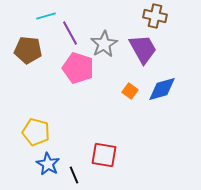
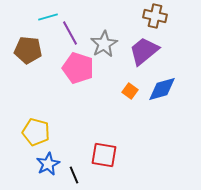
cyan line: moved 2 px right, 1 px down
purple trapezoid: moved 1 px right, 2 px down; rotated 100 degrees counterclockwise
blue star: rotated 15 degrees clockwise
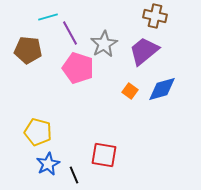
yellow pentagon: moved 2 px right
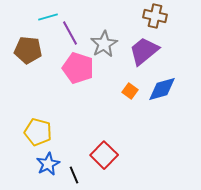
red square: rotated 36 degrees clockwise
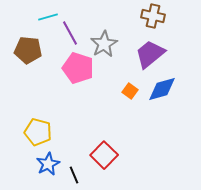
brown cross: moved 2 px left
purple trapezoid: moved 6 px right, 3 px down
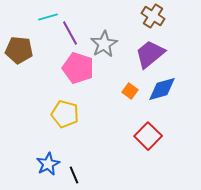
brown cross: rotated 20 degrees clockwise
brown pentagon: moved 9 px left
yellow pentagon: moved 27 px right, 18 px up
red square: moved 44 px right, 19 px up
